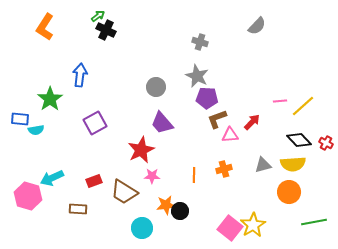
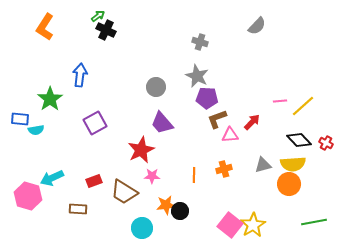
orange circle: moved 8 px up
pink square: moved 3 px up
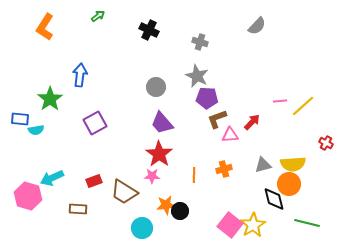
black cross: moved 43 px right
black diamond: moved 25 px left, 59 px down; rotated 30 degrees clockwise
red star: moved 18 px right, 4 px down; rotated 12 degrees counterclockwise
green line: moved 7 px left, 1 px down; rotated 25 degrees clockwise
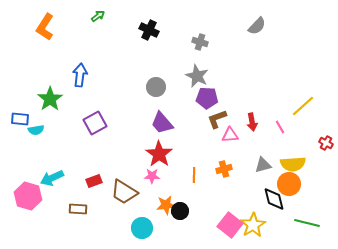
pink line: moved 26 px down; rotated 64 degrees clockwise
red arrow: rotated 126 degrees clockwise
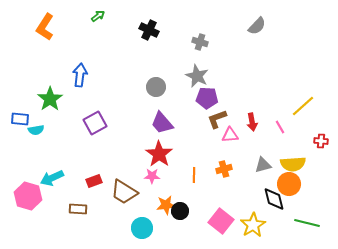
red cross: moved 5 px left, 2 px up; rotated 24 degrees counterclockwise
pink square: moved 9 px left, 4 px up
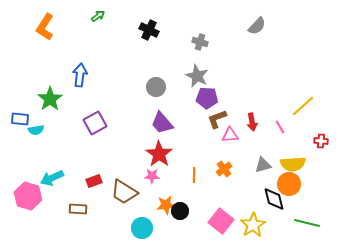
orange cross: rotated 21 degrees counterclockwise
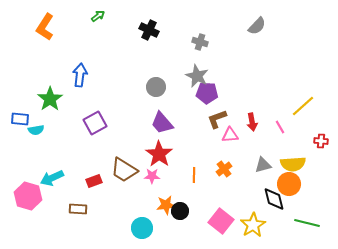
purple pentagon: moved 5 px up
brown trapezoid: moved 22 px up
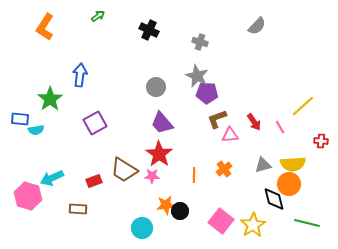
red arrow: moved 2 px right; rotated 24 degrees counterclockwise
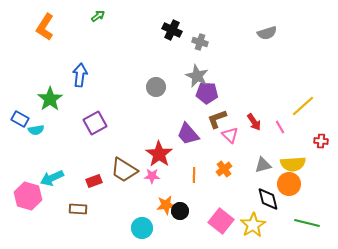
gray semicircle: moved 10 px right, 7 px down; rotated 30 degrees clockwise
black cross: moved 23 px right
blue rectangle: rotated 24 degrees clockwise
purple trapezoid: moved 26 px right, 11 px down
pink triangle: rotated 48 degrees clockwise
black diamond: moved 6 px left
